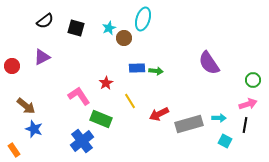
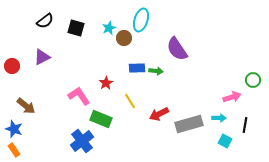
cyan ellipse: moved 2 px left, 1 px down
purple semicircle: moved 32 px left, 14 px up
pink arrow: moved 16 px left, 7 px up
blue star: moved 20 px left
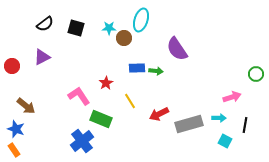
black semicircle: moved 3 px down
cyan star: rotated 24 degrees clockwise
green circle: moved 3 px right, 6 px up
blue star: moved 2 px right
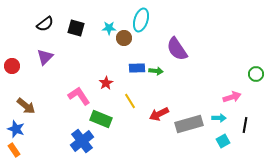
purple triangle: moved 3 px right; rotated 18 degrees counterclockwise
cyan square: moved 2 px left; rotated 32 degrees clockwise
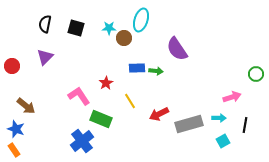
black semicircle: rotated 138 degrees clockwise
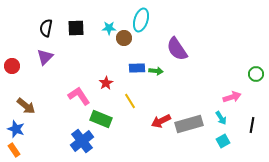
black semicircle: moved 1 px right, 4 px down
black square: rotated 18 degrees counterclockwise
red arrow: moved 2 px right, 7 px down
cyan arrow: moved 2 px right; rotated 56 degrees clockwise
black line: moved 7 px right
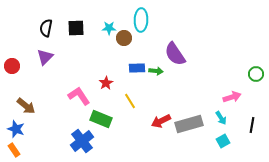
cyan ellipse: rotated 15 degrees counterclockwise
purple semicircle: moved 2 px left, 5 px down
